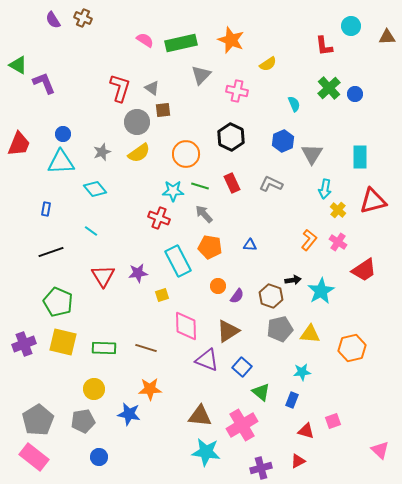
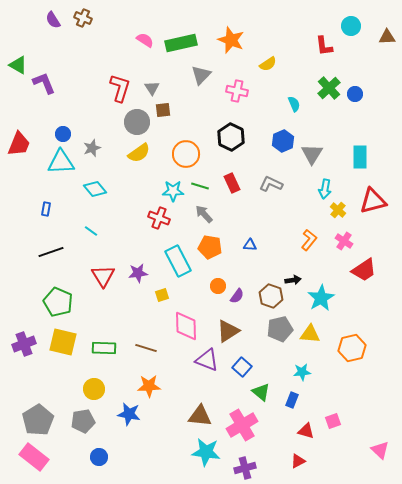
gray triangle at (152, 88): rotated 21 degrees clockwise
gray star at (102, 152): moved 10 px left, 4 px up
pink cross at (338, 242): moved 6 px right, 1 px up
cyan star at (321, 291): moved 7 px down
orange star at (150, 389): moved 1 px left, 3 px up
purple cross at (261, 468): moved 16 px left
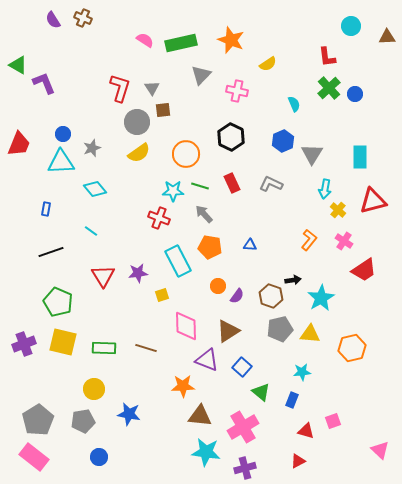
red L-shape at (324, 46): moved 3 px right, 11 px down
orange star at (149, 386): moved 34 px right
pink cross at (242, 425): moved 1 px right, 2 px down
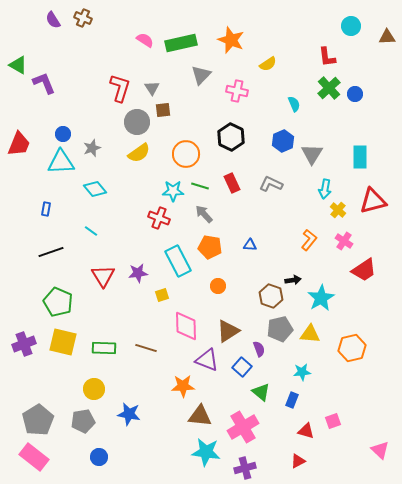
purple semicircle at (237, 296): moved 22 px right, 53 px down; rotated 56 degrees counterclockwise
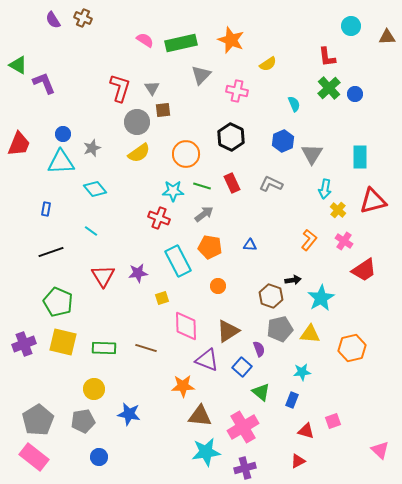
green line at (200, 186): moved 2 px right
gray arrow at (204, 214): rotated 96 degrees clockwise
yellow square at (162, 295): moved 3 px down
cyan star at (206, 452): rotated 16 degrees counterclockwise
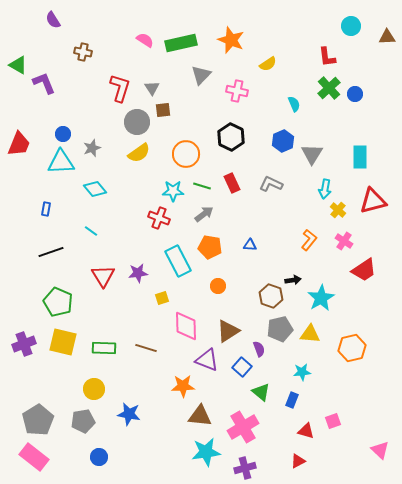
brown cross at (83, 18): moved 34 px down; rotated 12 degrees counterclockwise
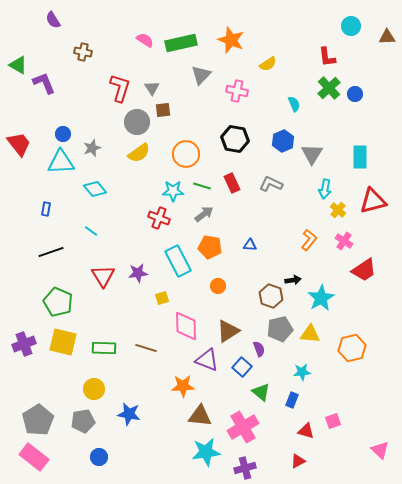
black hexagon at (231, 137): moved 4 px right, 2 px down; rotated 16 degrees counterclockwise
red trapezoid at (19, 144): rotated 60 degrees counterclockwise
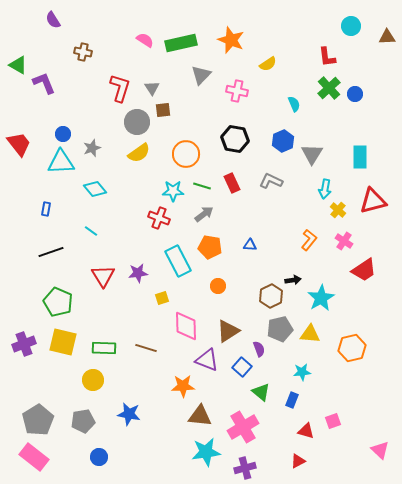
gray L-shape at (271, 184): moved 3 px up
brown hexagon at (271, 296): rotated 15 degrees clockwise
yellow circle at (94, 389): moved 1 px left, 9 px up
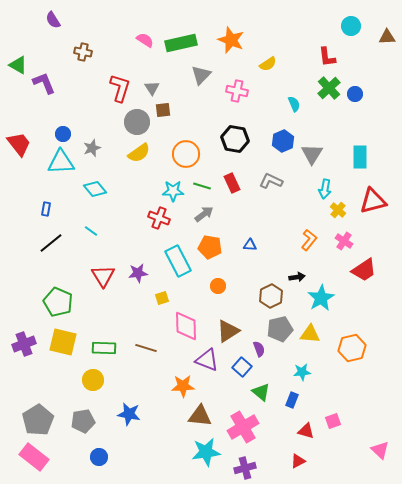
black line at (51, 252): moved 9 px up; rotated 20 degrees counterclockwise
black arrow at (293, 280): moved 4 px right, 3 px up
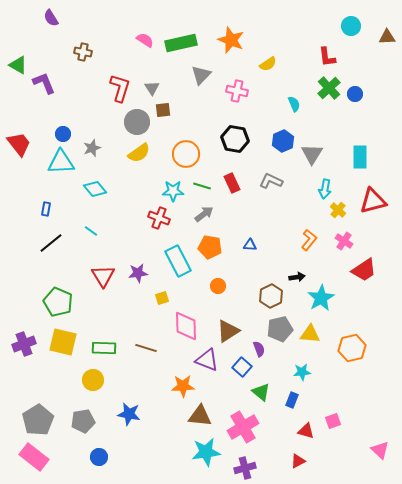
purple semicircle at (53, 20): moved 2 px left, 2 px up
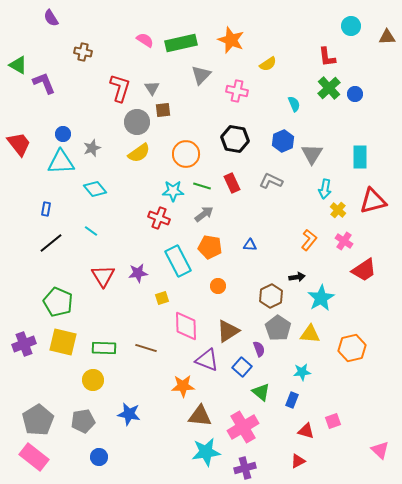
gray pentagon at (280, 329): moved 2 px left, 1 px up; rotated 25 degrees counterclockwise
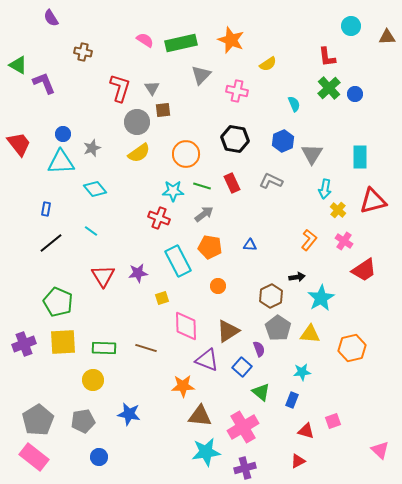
yellow square at (63, 342): rotated 16 degrees counterclockwise
